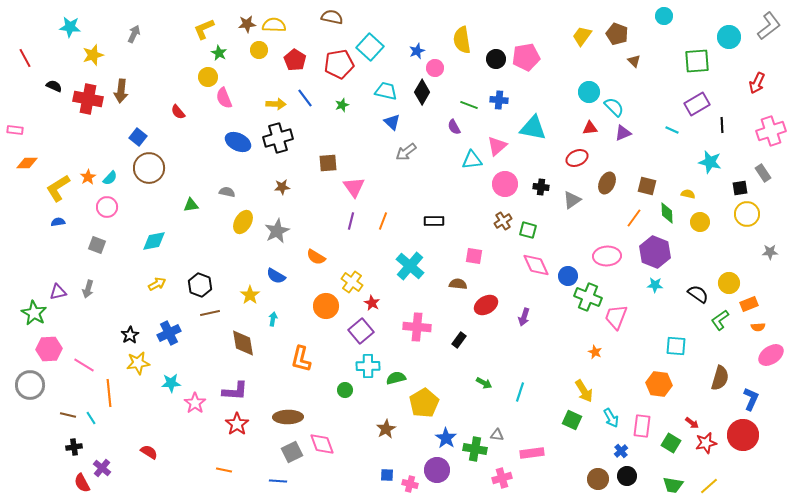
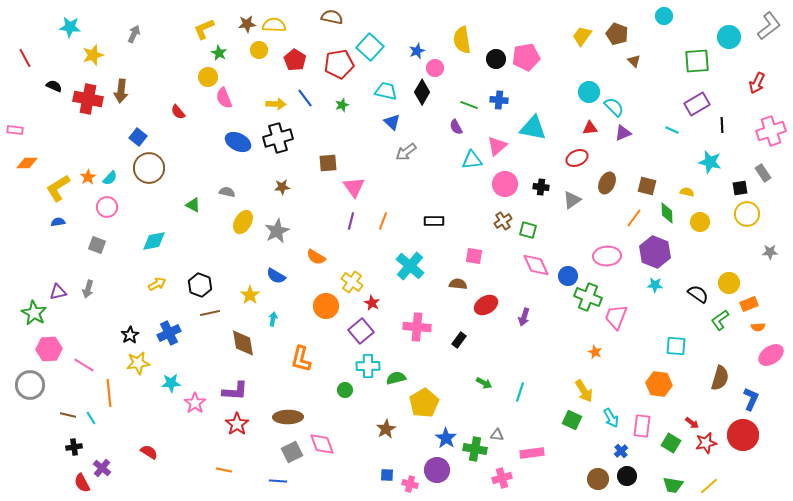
purple semicircle at (454, 127): moved 2 px right
yellow semicircle at (688, 194): moved 1 px left, 2 px up
green triangle at (191, 205): moved 2 px right; rotated 35 degrees clockwise
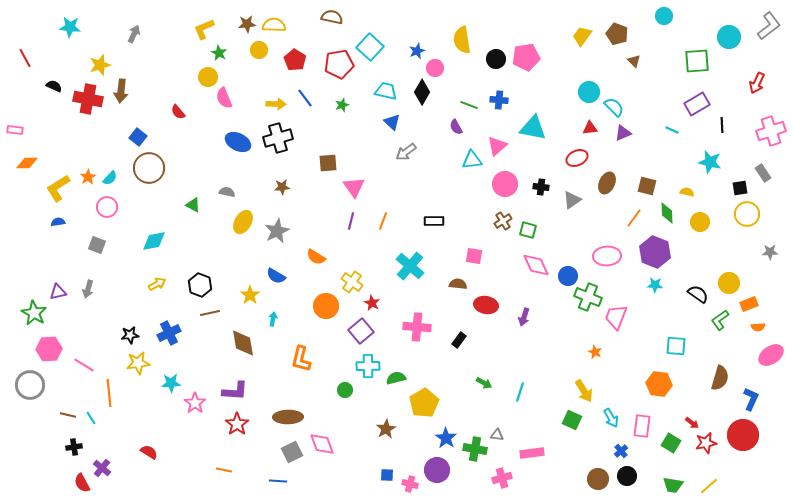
yellow star at (93, 55): moved 7 px right, 10 px down
red ellipse at (486, 305): rotated 40 degrees clockwise
black star at (130, 335): rotated 24 degrees clockwise
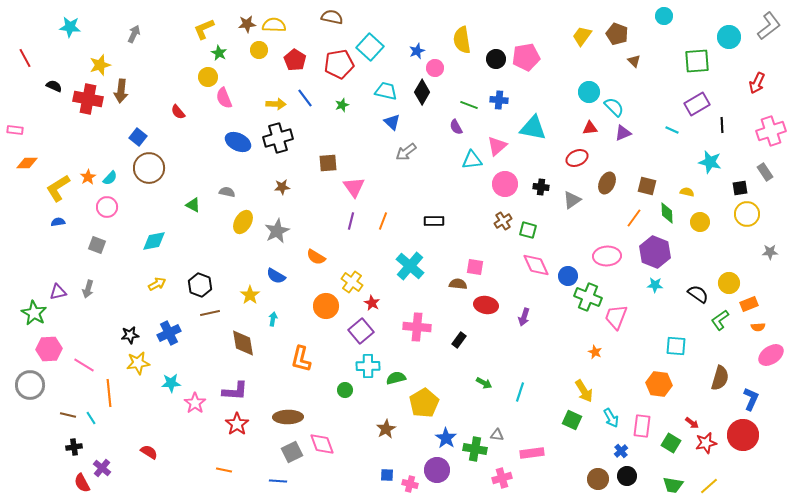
gray rectangle at (763, 173): moved 2 px right, 1 px up
pink square at (474, 256): moved 1 px right, 11 px down
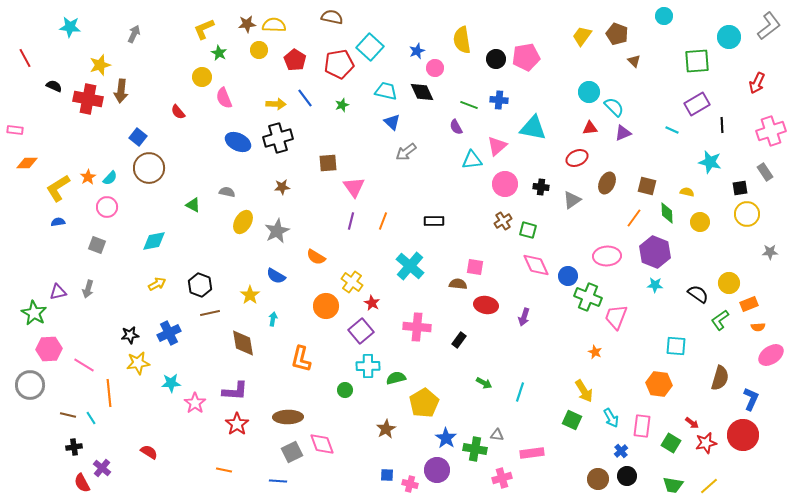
yellow circle at (208, 77): moved 6 px left
black diamond at (422, 92): rotated 55 degrees counterclockwise
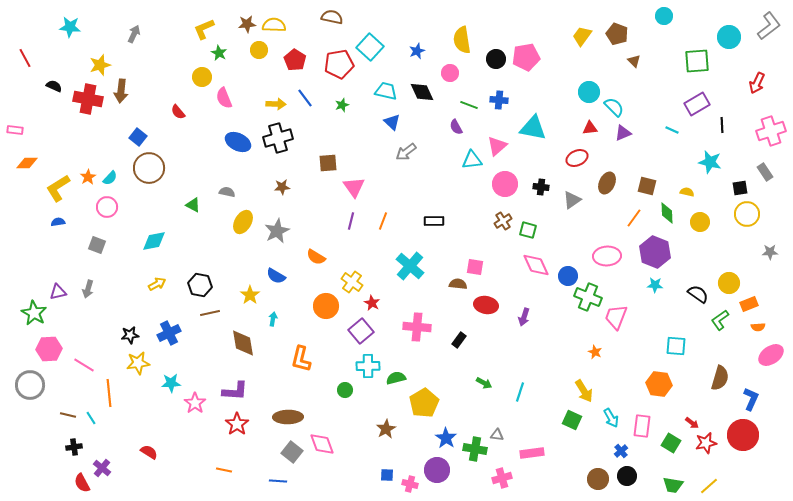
pink circle at (435, 68): moved 15 px right, 5 px down
black hexagon at (200, 285): rotated 10 degrees counterclockwise
gray square at (292, 452): rotated 25 degrees counterclockwise
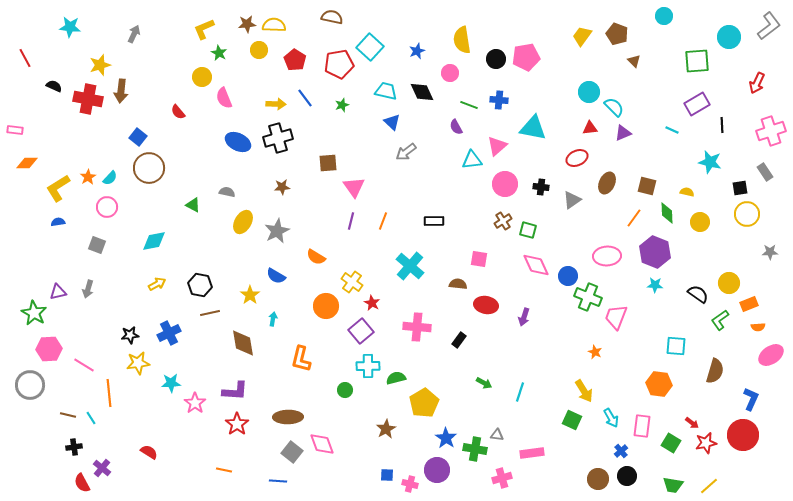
pink square at (475, 267): moved 4 px right, 8 px up
brown semicircle at (720, 378): moved 5 px left, 7 px up
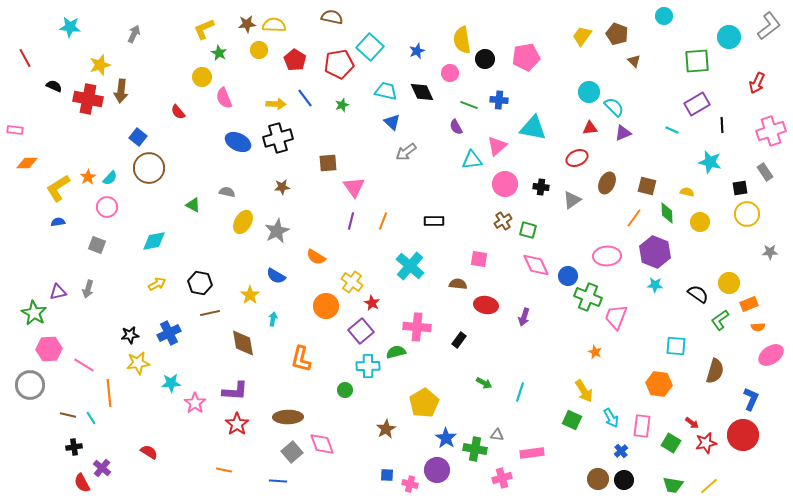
black circle at (496, 59): moved 11 px left
black hexagon at (200, 285): moved 2 px up
green semicircle at (396, 378): moved 26 px up
gray square at (292, 452): rotated 10 degrees clockwise
black circle at (627, 476): moved 3 px left, 4 px down
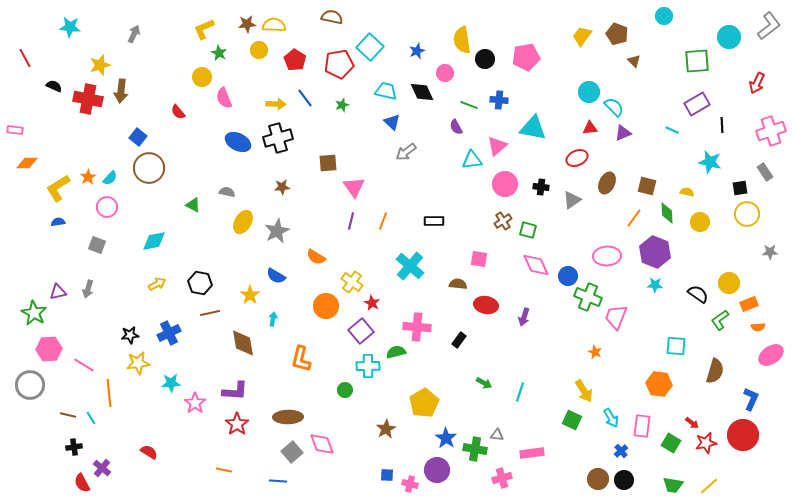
pink circle at (450, 73): moved 5 px left
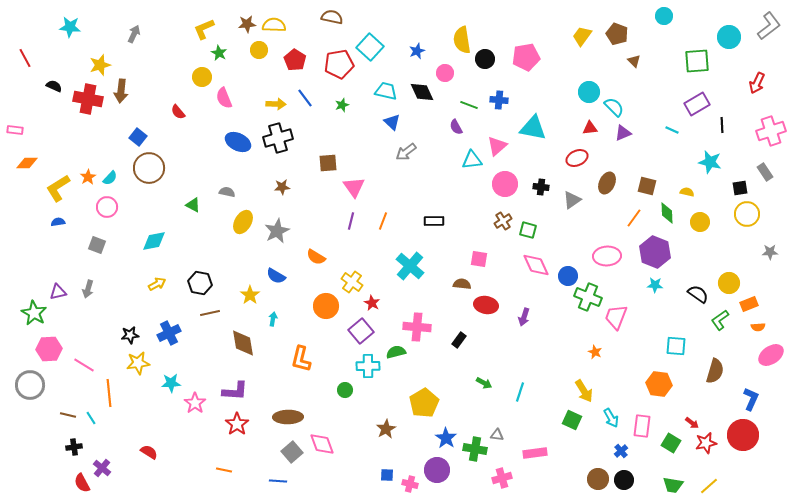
brown semicircle at (458, 284): moved 4 px right
pink rectangle at (532, 453): moved 3 px right
